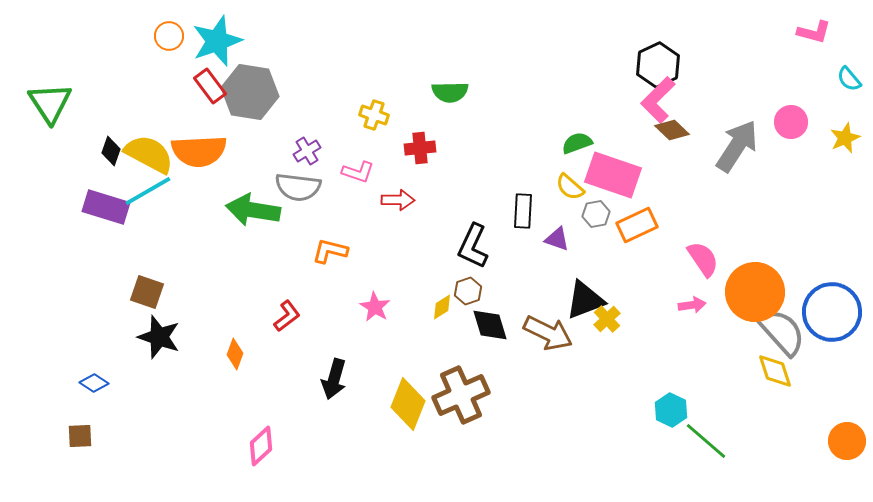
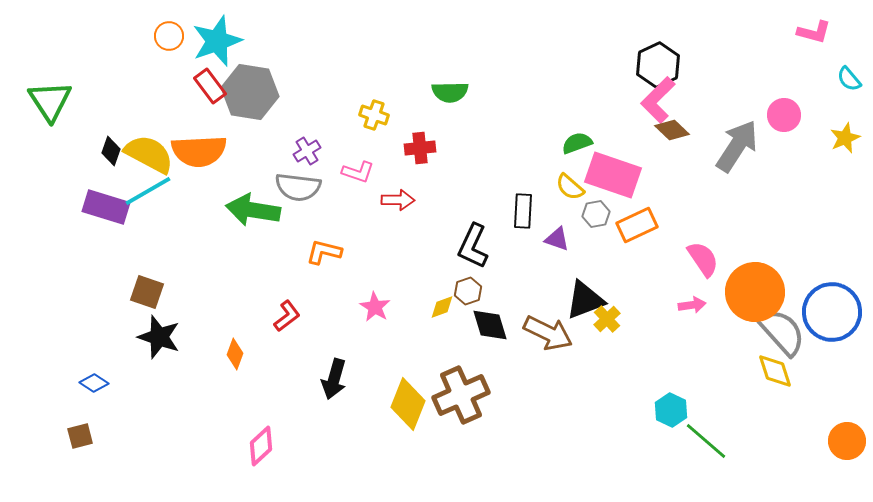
green triangle at (50, 103): moved 2 px up
pink circle at (791, 122): moved 7 px left, 7 px up
orange L-shape at (330, 251): moved 6 px left, 1 px down
yellow diamond at (442, 307): rotated 12 degrees clockwise
brown square at (80, 436): rotated 12 degrees counterclockwise
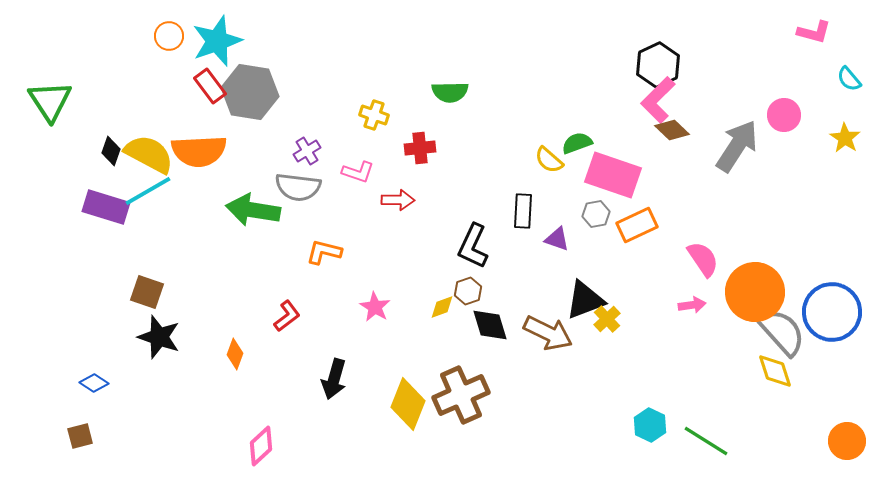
yellow star at (845, 138): rotated 16 degrees counterclockwise
yellow semicircle at (570, 187): moved 21 px left, 27 px up
cyan hexagon at (671, 410): moved 21 px left, 15 px down
green line at (706, 441): rotated 9 degrees counterclockwise
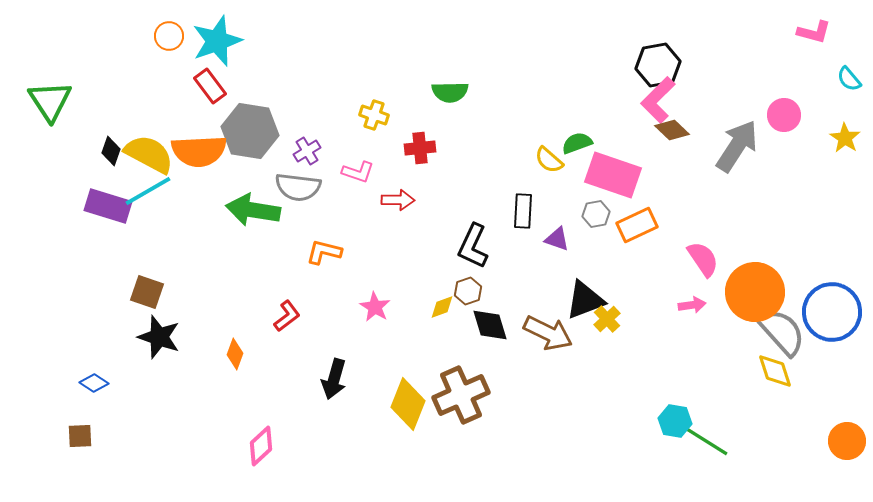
black hexagon at (658, 65): rotated 15 degrees clockwise
gray hexagon at (250, 92): moved 39 px down
purple rectangle at (106, 207): moved 2 px right, 1 px up
cyan hexagon at (650, 425): moved 25 px right, 4 px up; rotated 16 degrees counterclockwise
brown square at (80, 436): rotated 12 degrees clockwise
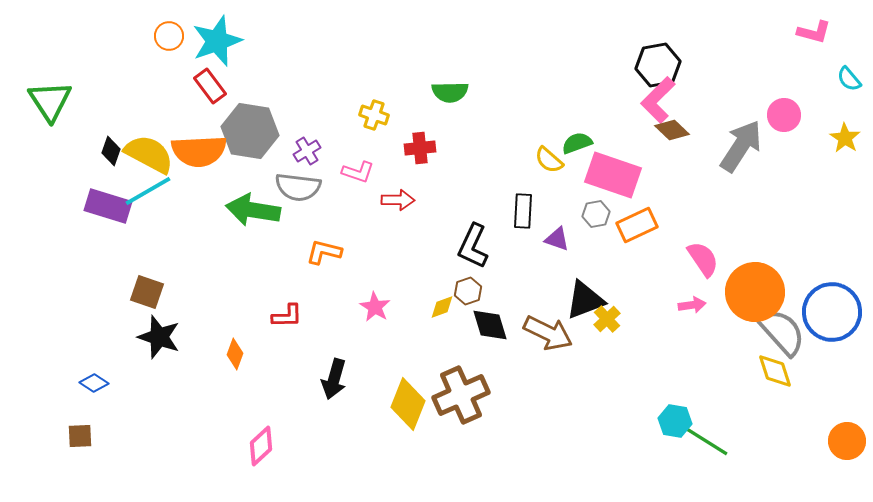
gray arrow at (737, 146): moved 4 px right
red L-shape at (287, 316): rotated 36 degrees clockwise
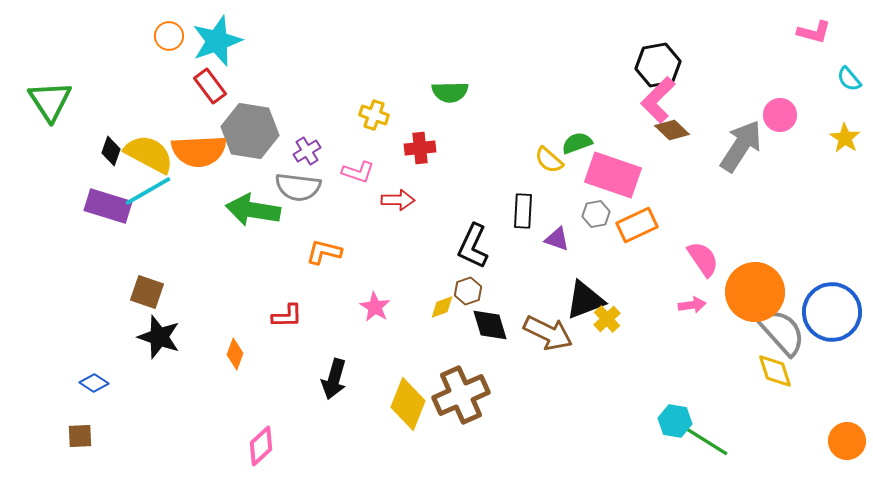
pink circle at (784, 115): moved 4 px left
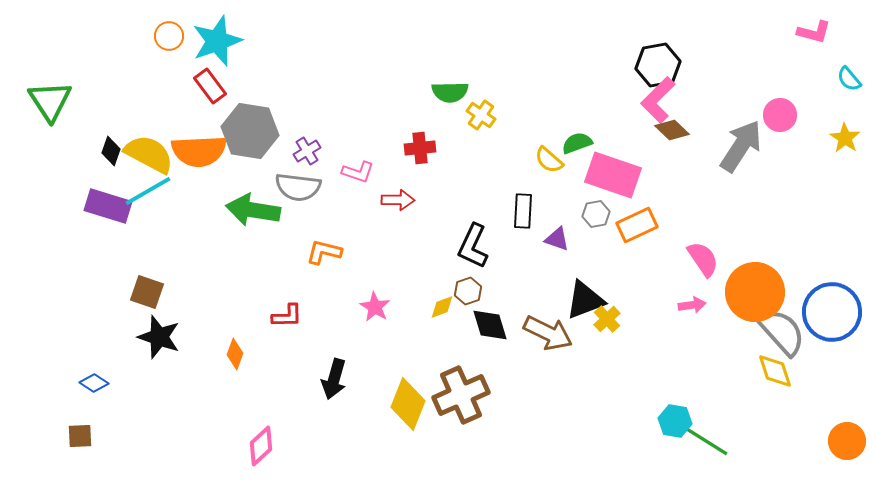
yellow cross at (374, 115): moved 107 px right; rotated 16 degrees clockwise
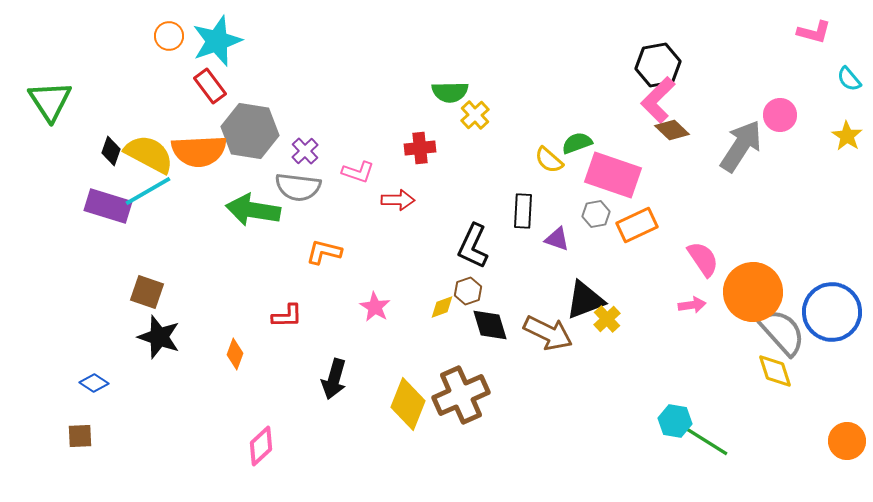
yellow cross at (481, 115): moved 6 px left; rotated 12 degrees clockwise
yellow star at (845, 138): moved 2 px right, 2 px up
purple cross at (307, 151): moved 2 px left; rotated 12 degrees counterclockwise
orange circle at (755, 292): moved 2 px left
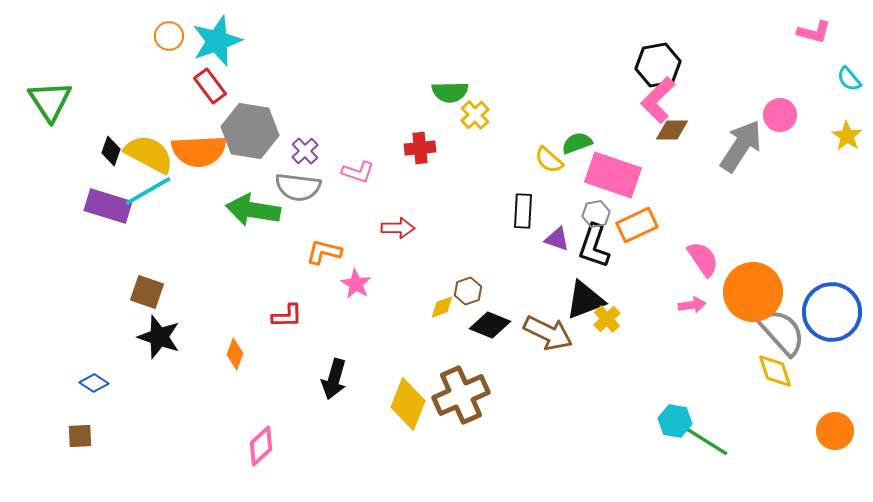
brown diamond at (672, 130): rotated 44 degrees counterclockwise
red arrow at (398, 200): moved 28 px down
black L-shape at (473, 246): moved 121 px right; rotated 6 degrees counterclockwise
pink star at (375, 307): moved 19 px left, 23 px up
black diamond at (490, 325): rotated 51 degrees counterclockwise
orange circle at (847, 441): moved 12 px left, 10 px up
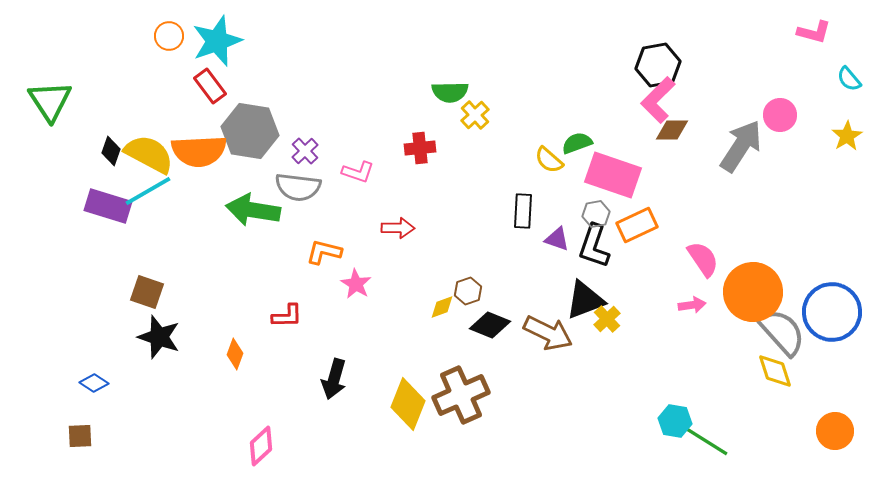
yellow star at (847, 136): rotated 8 degrees clockwise
